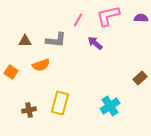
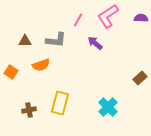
pink L-shape: rotated 20 degrees counterclockwise
cyan cross: moved 2 px left, 1 px down; rotated 12 degrees counterclockwise
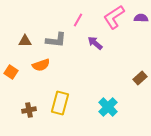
pink L-shape: moved 6 px right, 1 px down
